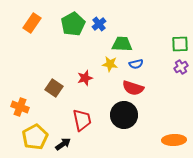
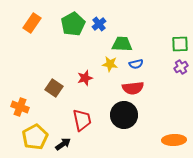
red semicircle: rotated 25 degrees counterclockwise
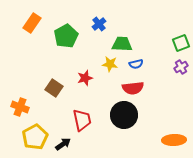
green pentagon: moved 7 px left, 12 px down
green square: moved 1 px right, 1 px up; rotated 18 degrees counterclockwise
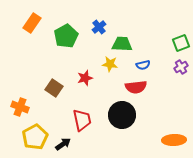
blue cross: moved 3 px down
blue semicircle: moved 7 px right, 1 px down
red semicircle: moved 3 px right, 1 px up
black circle: moved 2 px left
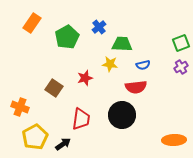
green pentagon: moved 1 px right, 1 px down
red trapezoid: moved 1 px left, 1 px up; rotated 20 degrees clockwise
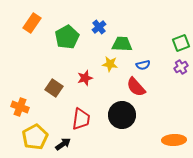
red semicircle: rotated 55 degrees clockwise
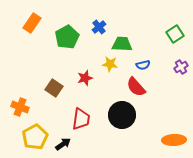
green square: moved 6 px left, 9 px up; rotated 12 degrees counterclockwise
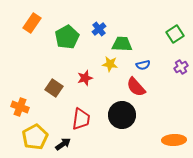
blue cross: moved 2 px down
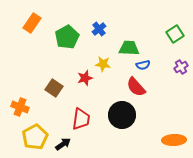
green trapezoid: moved 7 px right, 4 px down
yellow star: moved 7 px left
